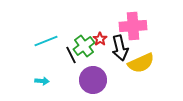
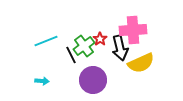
pink cross: moved 4 px down
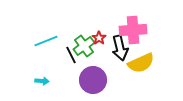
red star: moved 1 px left, 1 px up
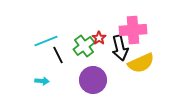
black line: moved 13 px left
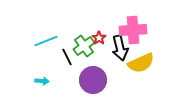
black line: moved 9 px right, 2 px down
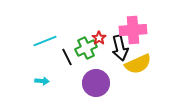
cyan line: moved 1 px left
green cross: moved 2 px right, 2 px down; rotated 10 degrees clockwise
yellow semicircle: moved 3 px left, 1 px down
purple circle: moved 3 px right, 3 px down
